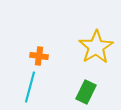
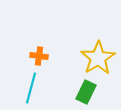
yellow star: moved 2 px right, 11 px down
cyan line: moved 1 px right, 1 px down
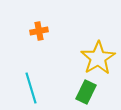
orange cross: moved 25 px up; rotated 18 degrees counterclockwise
cyan line: rotated 32 degrees counterclockwise
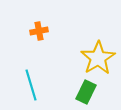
cyan line: moved 3 px up
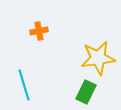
yellow star: rotated 24 degrees clockwise
cyan line: moved 7 px left
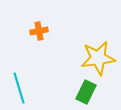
cyan line: moved 5 px left, 3 px down
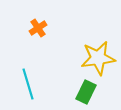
orange cross: moved 1 px left, 3 px up; rotated 24 degrees counterclockwise
cyan line: moved 9 px right, 4 px up
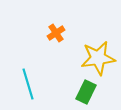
orange cross: moved 18 px right, 5 px down
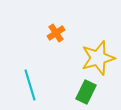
yellow star: rotated 8 degrees counterclockwise
cyan line: moved 2 px right, 1 px down
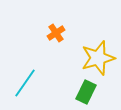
cyan line: moved 5 px left, 2 px up; rotated 52 degrees clockwise
